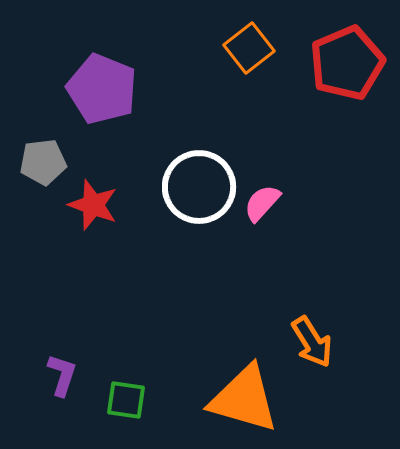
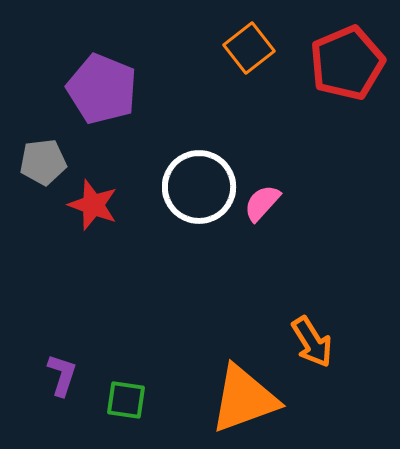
orange triangle: rotated 36 degrees counterclockwise
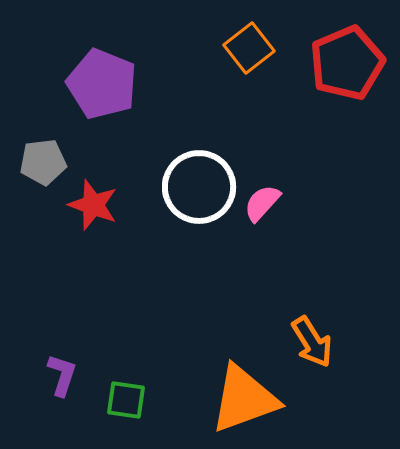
purple pentagon: moved 5 px up
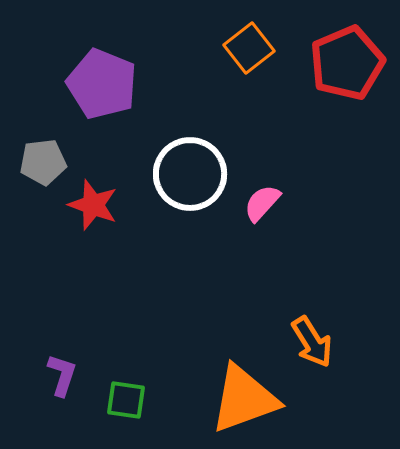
white circle: moved 9 px left, 13 px up
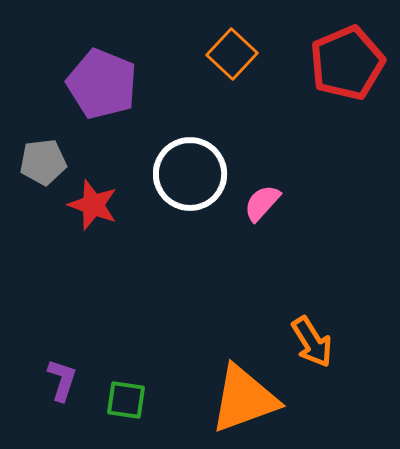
orange square: moved 17 px left, 6 px down; rotated 9 degrees counterclockwise
purple L-shape: moved 5 px down
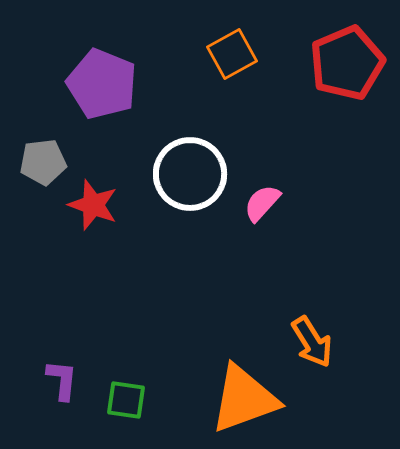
orange square: rotated 18 degrees clockwise
purple L-shape: rotated 12 degrees counterclockwise
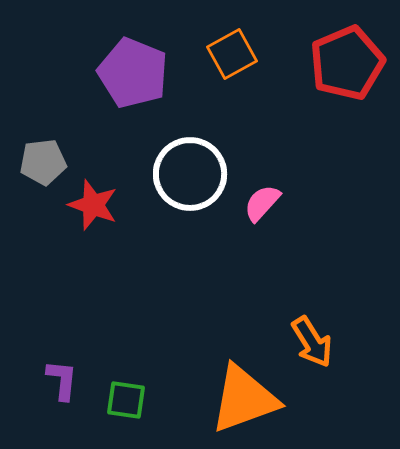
purple pentagon: moved 31 px right, 11 px up
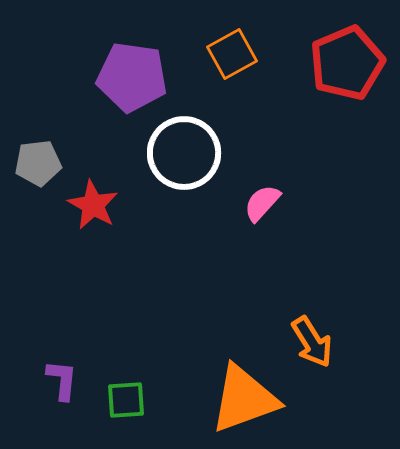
purple pentagon: moved 1 px left, 4 px down; rotated 14 degrees counterclockwise
gray pentagon: moved 5 px left, 1 px down
white circle: moved 6 px left, 21 px up
red star: rotated 9 degrees clockwise
green square: rotated 12 degrees counterclockwise
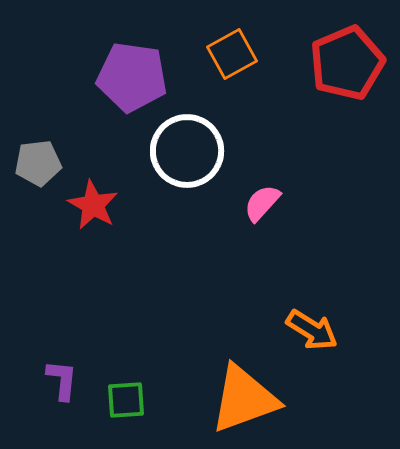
white circle: moved 3 px right, 2 px up
orange arrow: moved 12 px up; rotated 26 degrees counterclockwise
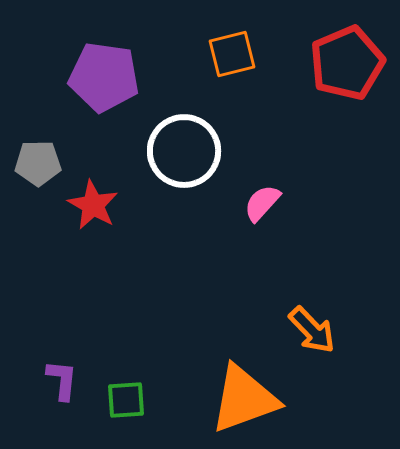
orange square: rotated 15 degrees clockwise
purple pentagon: moved 28 px left
white circle: moved 3 px left
gray pentagon: rotated 6 degrees clockwise
orange arrow: rotated 14 degrees clockwise
